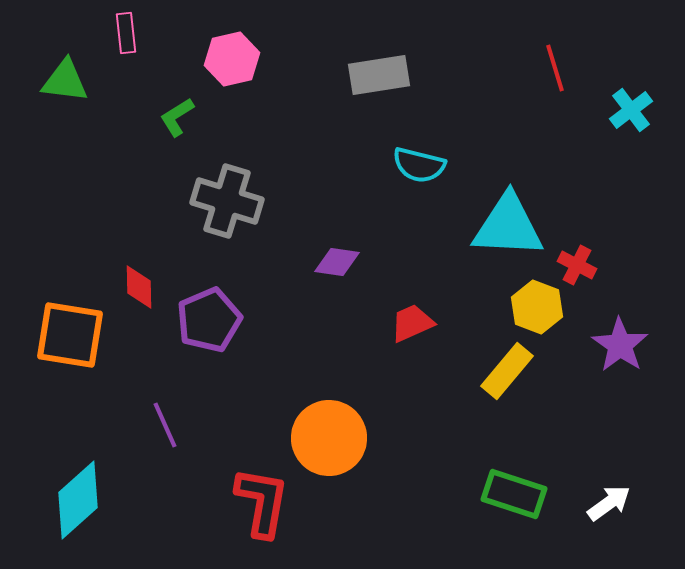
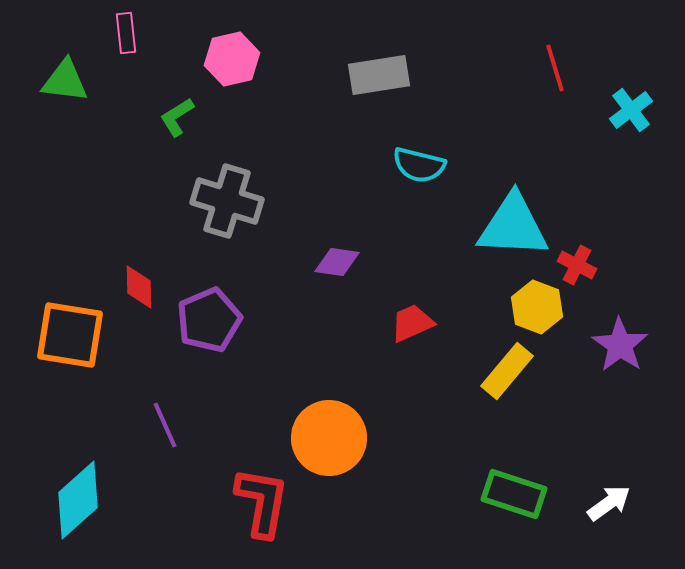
cyan triangle: moved 5 px right
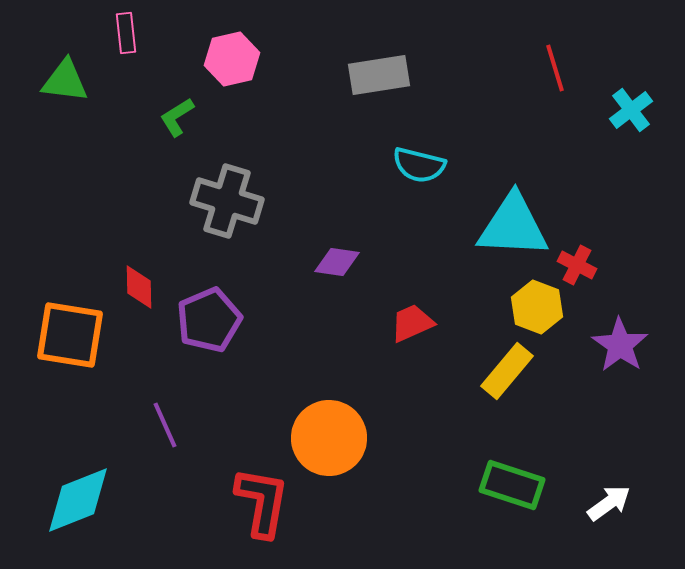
green rectangle: moved 2 px left, 9 px up
cyan diamond: rotated 20 degrees clockwise
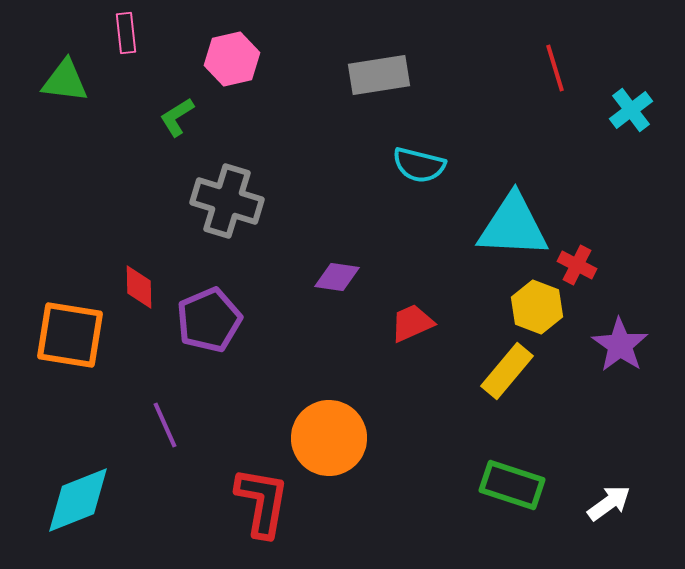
purple diamond: moved 15 px down
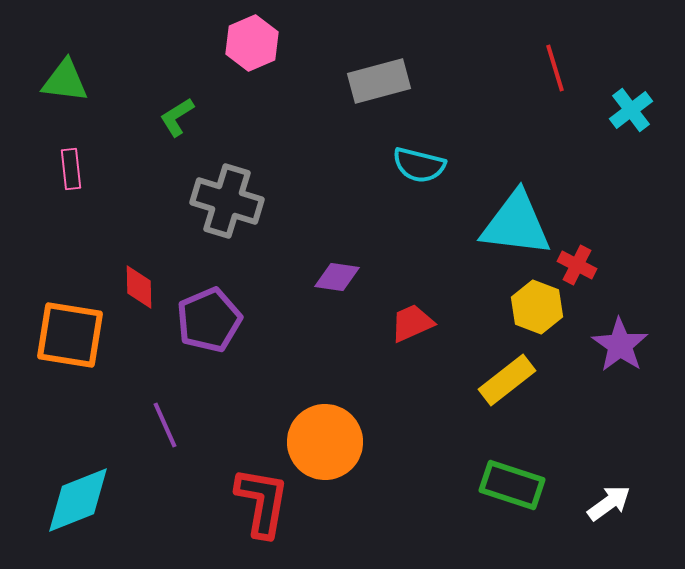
pink rectangle: moved 55 px left, 136 px down
pink hexagon: moved 20 px right, 16 px up; rotated 10 degrees counterclockwise
gray rectangle: moved 6 px down; rotated 6 degrees counterclockwise
cyan triangle: moved 3 px right, 2 px up; rotated 4 degrees clockwise
yellow rectangle: moved 9 px down; rotated 12 degrees clockwise
orange circle: moved 4 px left, 4 px down
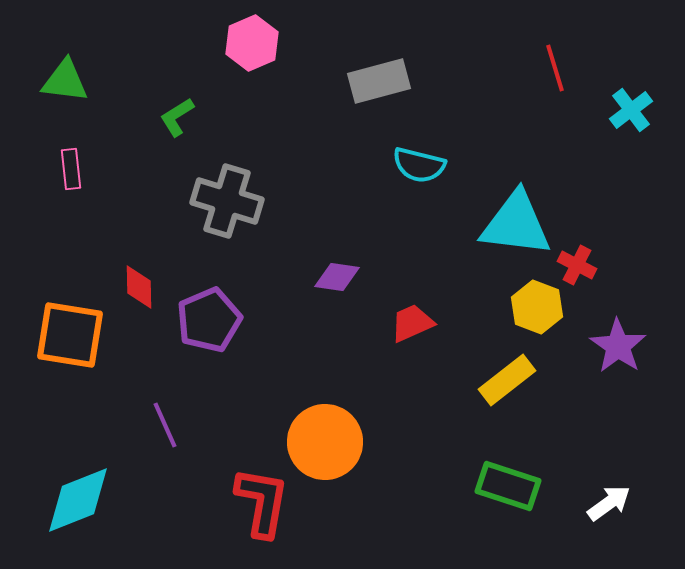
purple star: moved 2 px left, 1 px down
green rectangle: moved 4 px left, 1 px down
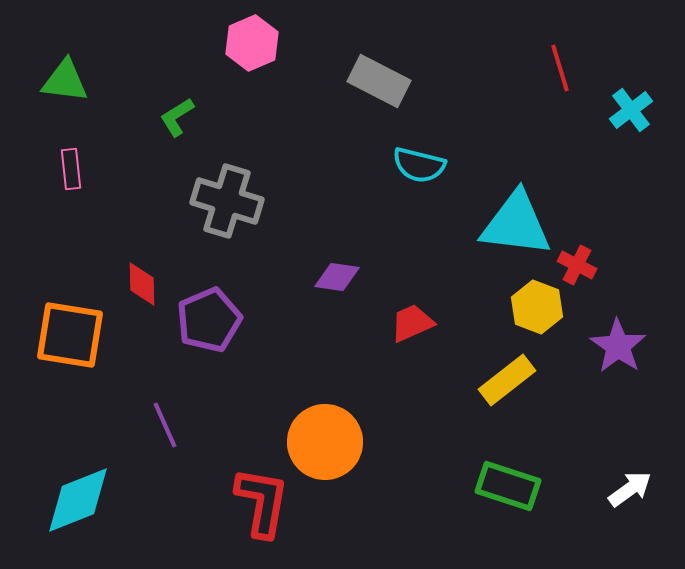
red line: moved 5 px right
gray rectangle: rotated 42 degrees clockwise
red diamond: moved 3 px right, 3 px up
white arrow: moved 21 px right, 14 px up
